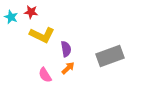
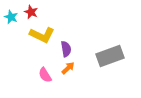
red star: rotated 16 degrees clockwise
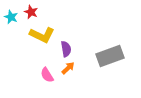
pink semicircle: moved 2 px right
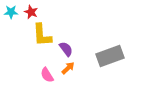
cyan star: moved 5 px up; rotated 24 degrees counterclockwise
yellow L-shape: rotated 60 degrees clockwise
purple semicircle: rotated 28 degrees counterclockwise
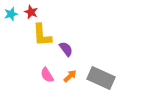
cyan star: moved 2 px down; rotated 16 degrees counterclockwise
gray rectangle: moved 9 px left, 22 px down; rotated 44 degrees clockwise
orange arrow: moved 2 px right, 8 px down
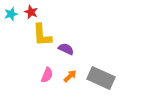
purple semicircle: rotated 28 degrees counterclockwise
pink semicircle: rotated 126 degrees counterclockwise
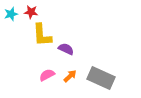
red star: rotated 16 degrees counterclockwise
pink semicircle: rotated 140 degrees counterclockwise
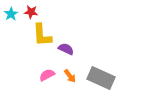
cyan star: rotated 16 degrees counterclockwise
orange arrow: rotated 96 degrees clockwise
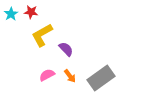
yellow L-shape: rotated 65 degrees clockwise
purple semicircle: rotated 21 degrees clockwise
gray rectangle: rotated 60 degrees counterclockwise
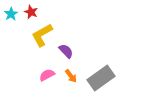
red star: rotated 16 degrees clockwise
purple semicircle: moved 2 px down
orange arrow: moved 1 px right
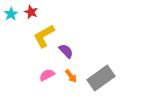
yellow L-shape: moved 2 px right, 1 px down
